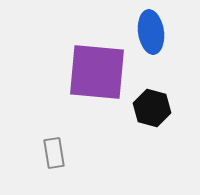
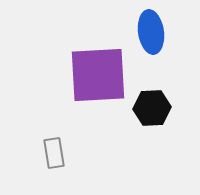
purple square: moved 1 px right, 3 px down; rotated 8 degrees counterclockwise
black hexagon: rotated 18 degrees counterclockwise
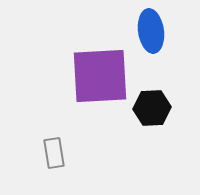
blue ellipse: moved 1 px up
purple square: moved 2 px right, 1 px down
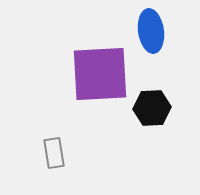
purple square: moved 2 px up
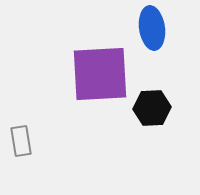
blue ellipse: moved 1 px right, 3 px up
gray rectangle: moved 33 px left, 12 px up
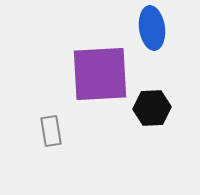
gray rectangle: moved 30 px right, 10 px up
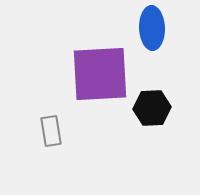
blue ellipse: rotated 6 degrees clockwise
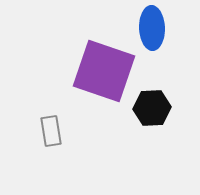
purple square: moved 4 px right, 3 px up; rotated 22 degrees clockwise
